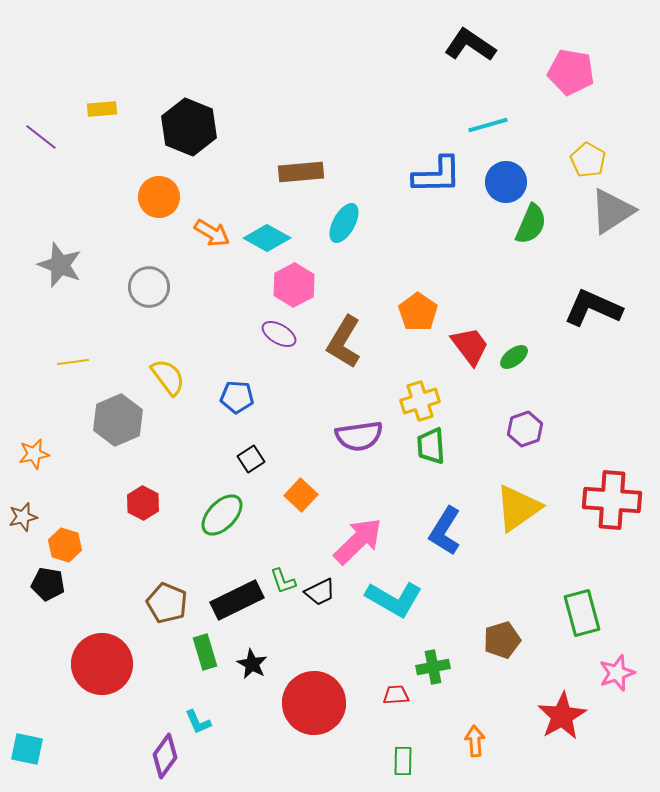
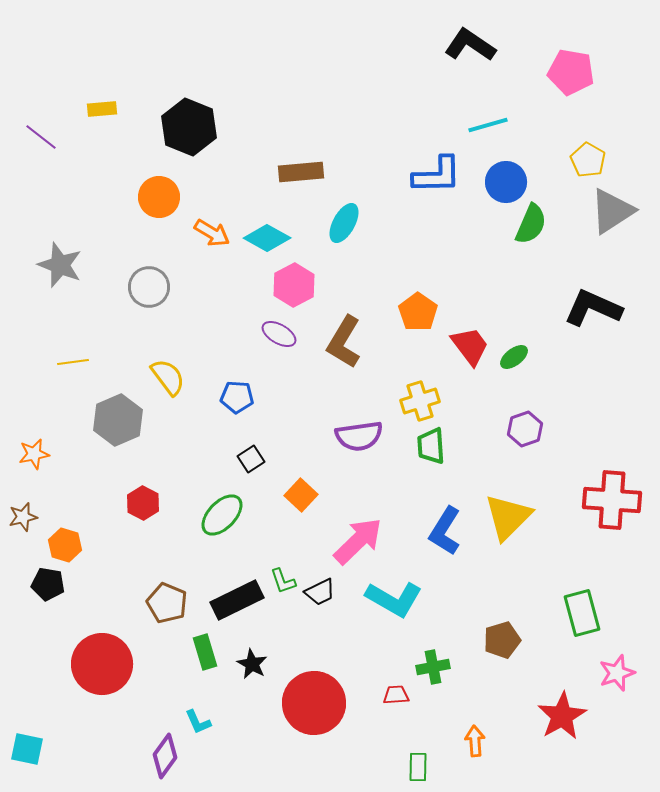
yellow triangle at (518, 508): moved 10 px left, 9 px down; rotated 10 degrees counterclockwise
green rectangle at (403, 761): moved 15 px right, 6 px down
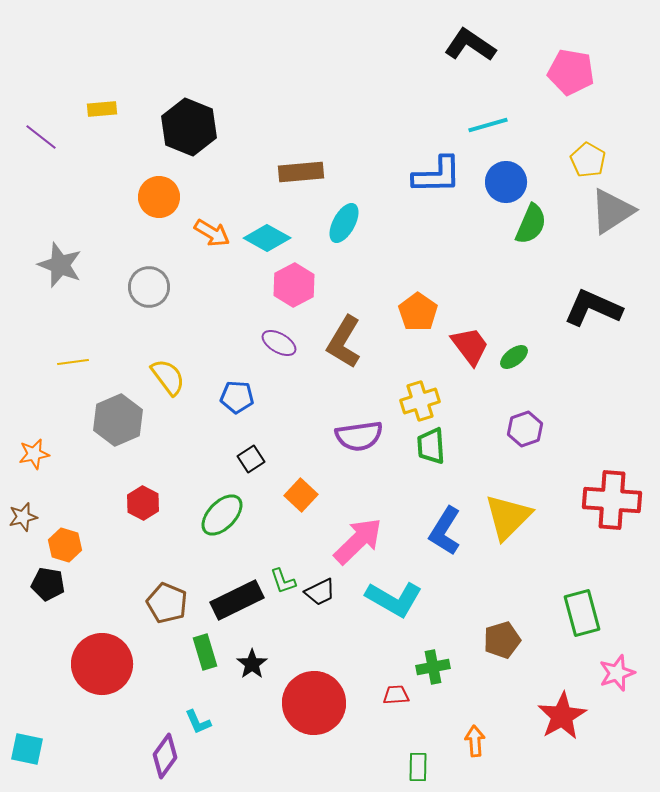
purple ellipse at (279, 334): moved 9 px down
black star at (252, 664): rotated 8 degrees clockwise
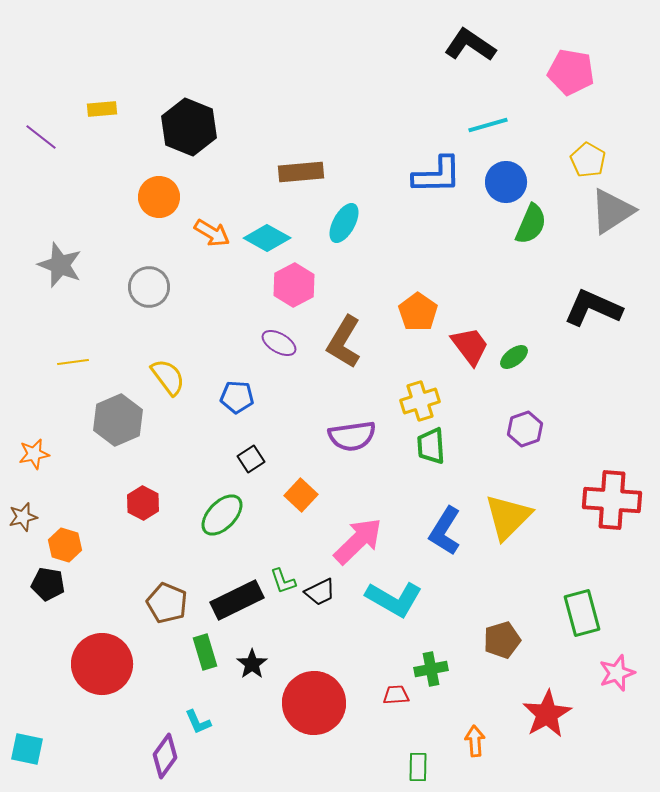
purple semicircle at (359, 436): moved 7 px left
green cross at (433, 667): moved 2 px left, 2 px down
red star at (562, 716): moved 15 px left, 2 px up
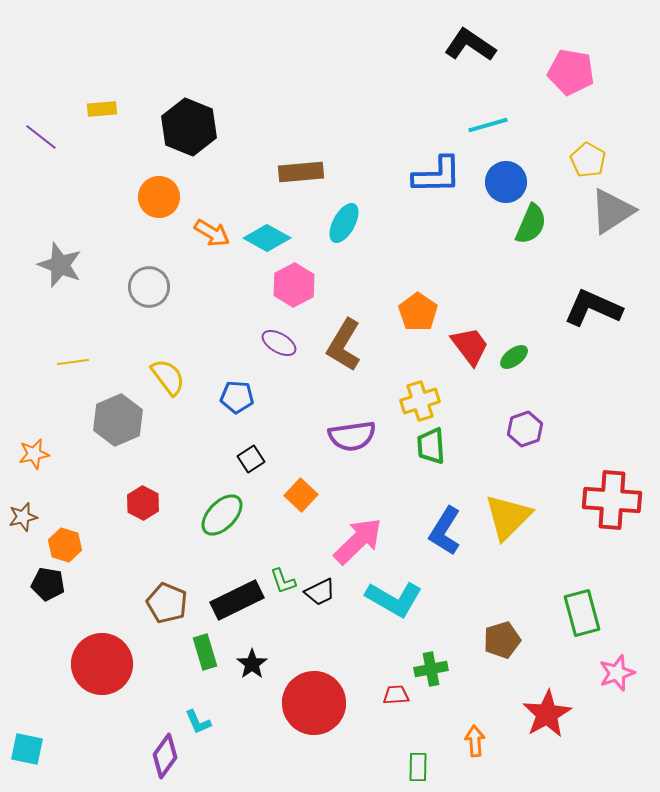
brown L-shape at (344, 342): moved 3 px down
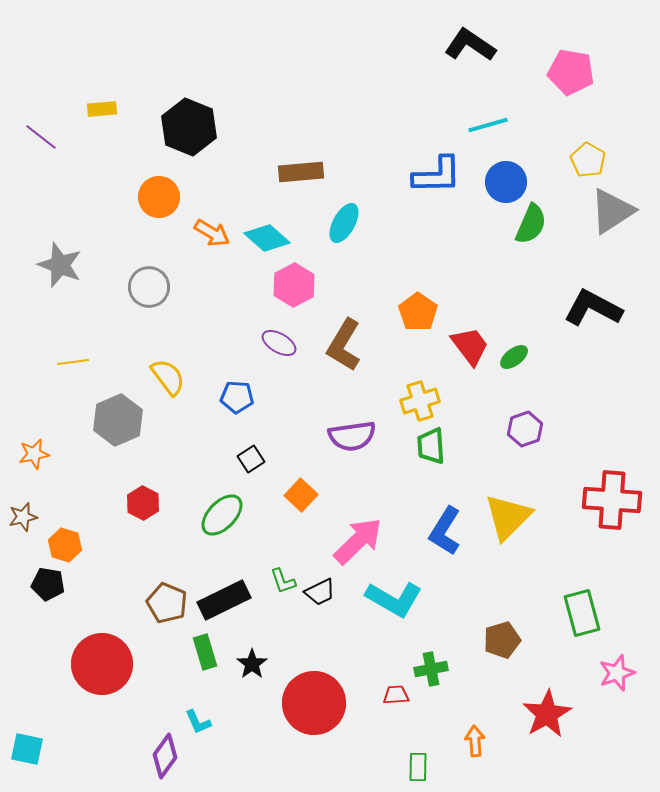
cyan diamond at (267, 238): rotated 12 degrees clockwise
black L-shape at (593, 308): rotated 4 degrees clockwise
black rectangle at (237, 600): moved 13 px left
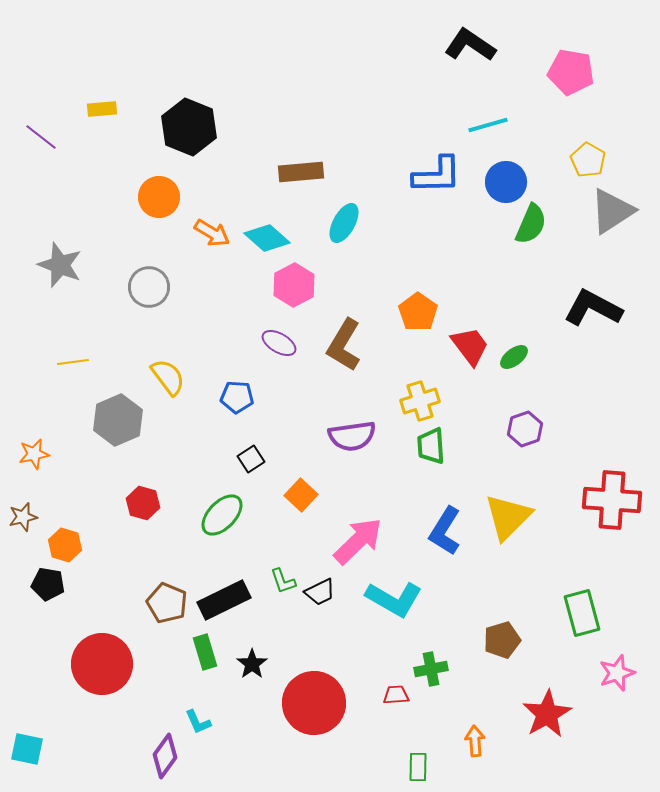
red hexagon at (143, 503): rotated 12 degrees counterclockwise
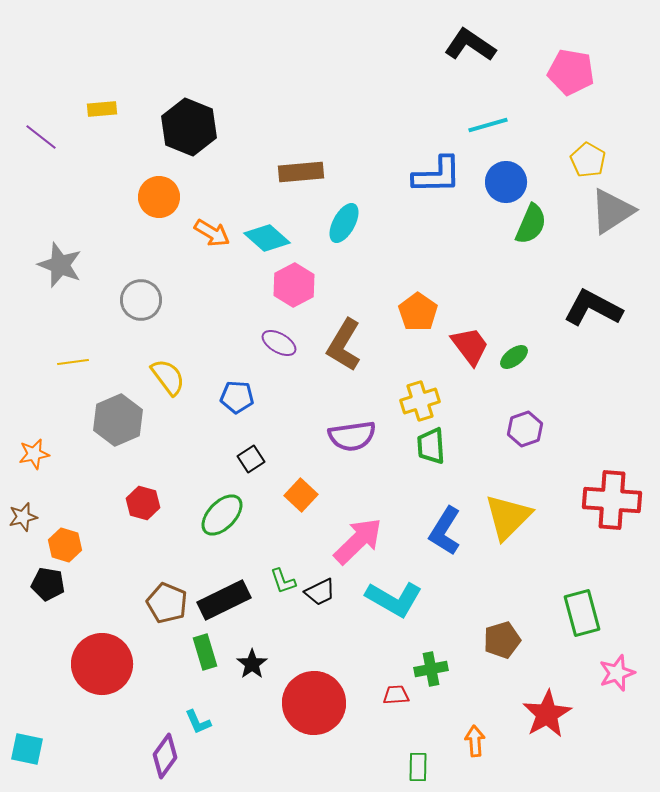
gray circle at (149, 287): moved 8 px left, 13 px down
